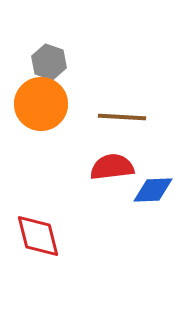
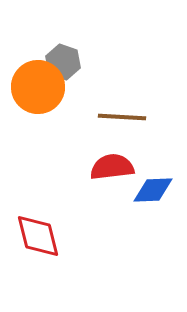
gray hexagon: moved 14 px right
orange circle: moved 3 px left, 17 px up
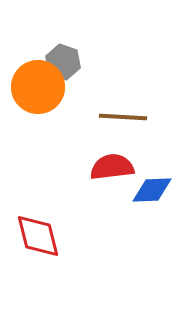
brown line: moved 1 px right
blue diamond: moved 1 px left
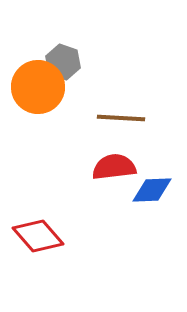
brown line: moved 2 px left, 1 px down
red semicircle: moved 2 px right
red diamond: rotated 27 degrees counterclockwise
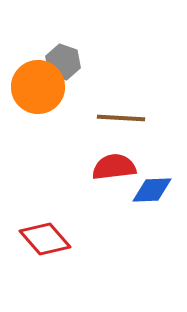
red diamond: moved 7 px right, 3 px down
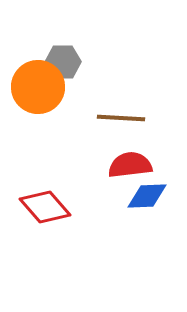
gray hexagon: rotated 20 degrees counterclockwise
red semicircle: moved 16 px right, 2 px up
blue diamond: moved 5 px left, 6 px down
red diamond: moved 32 px up
